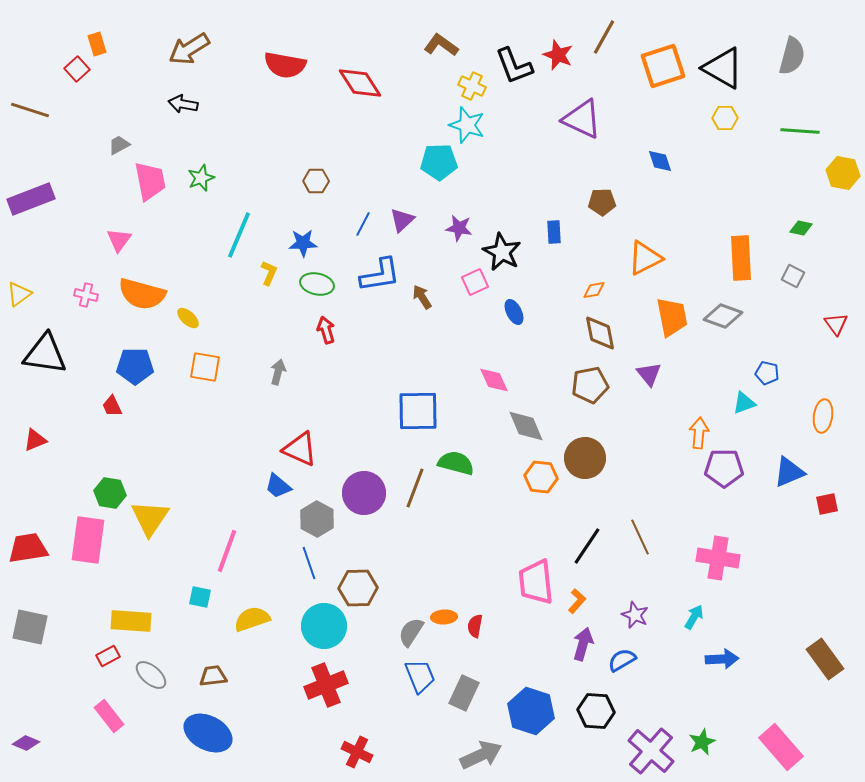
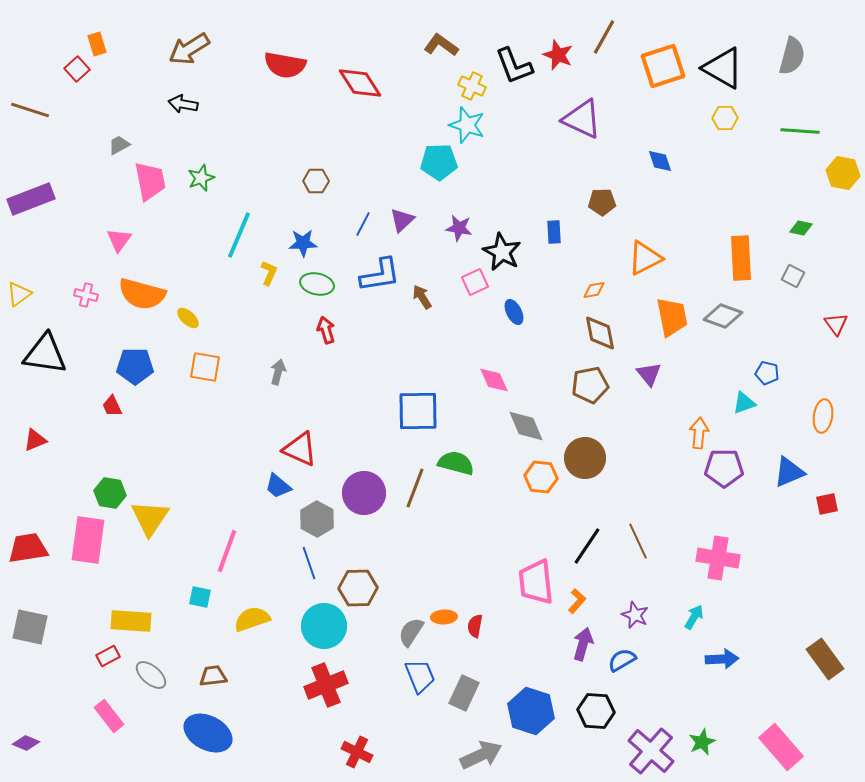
brown line at (640, 537): moved 2 px left, 4 px down
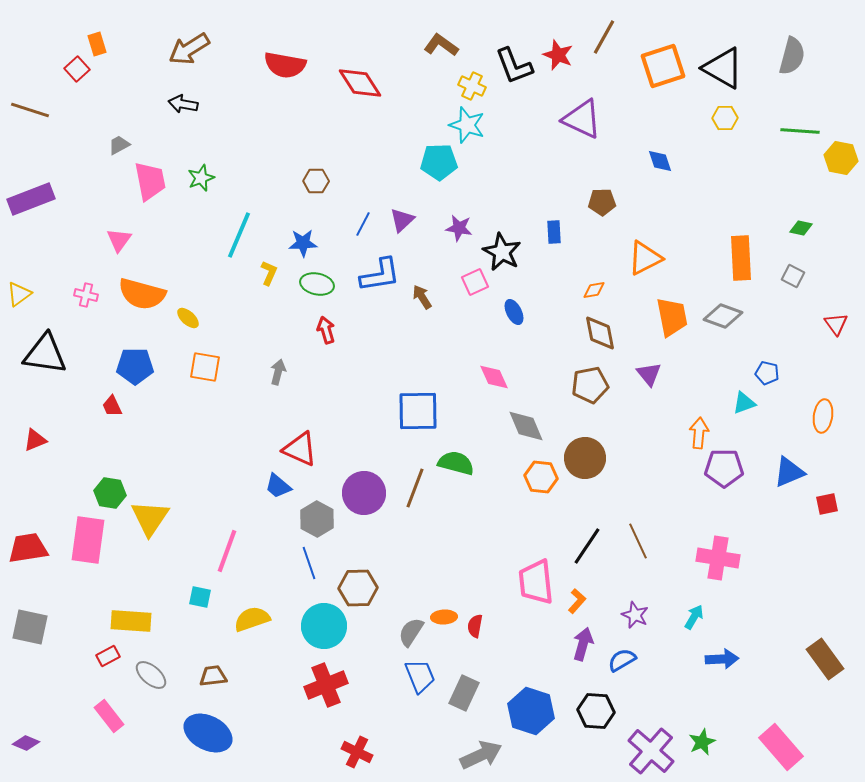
yellow hexagon at (843, 173): moved 2 px left, 15 px up
pink diamond at (494, 380): moved 3 px up
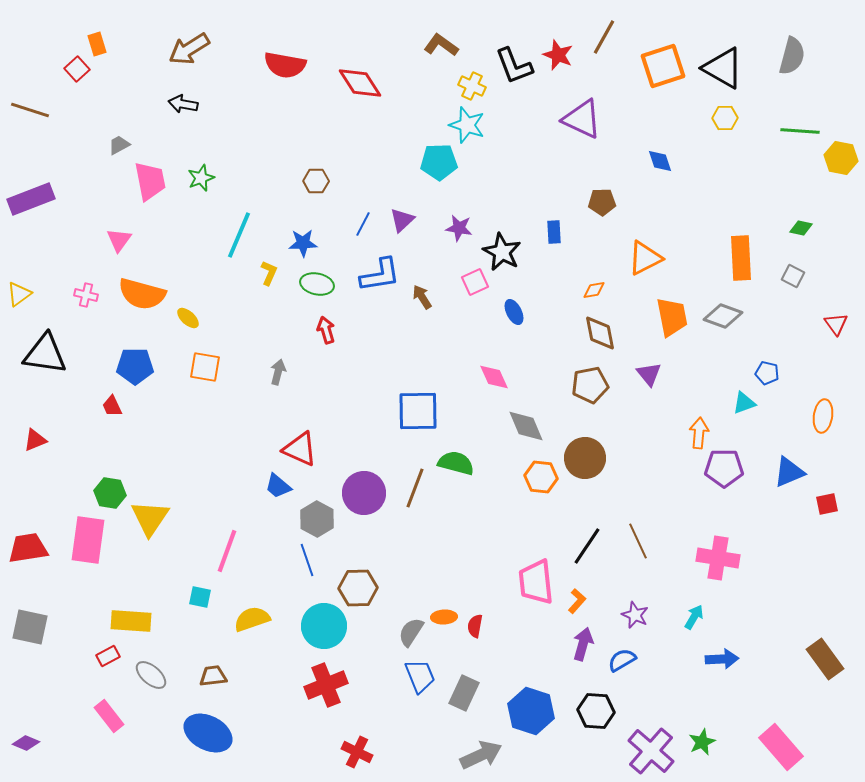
blue line at (309, 563): moved 2 px left, 3 px up
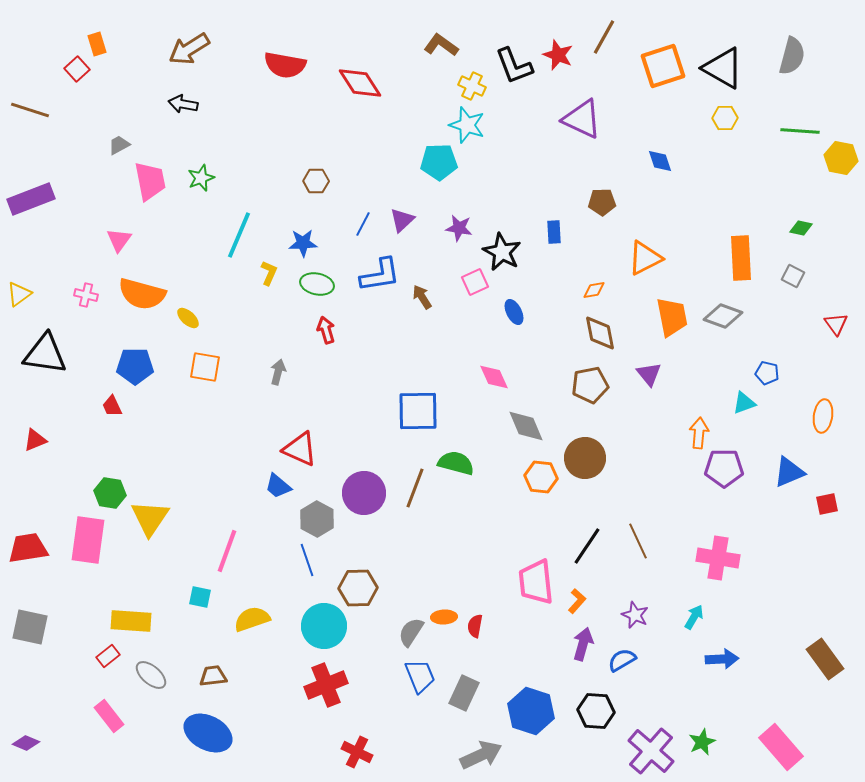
red rectangle at (108, 656): rotated 10 degrees counterclockwise
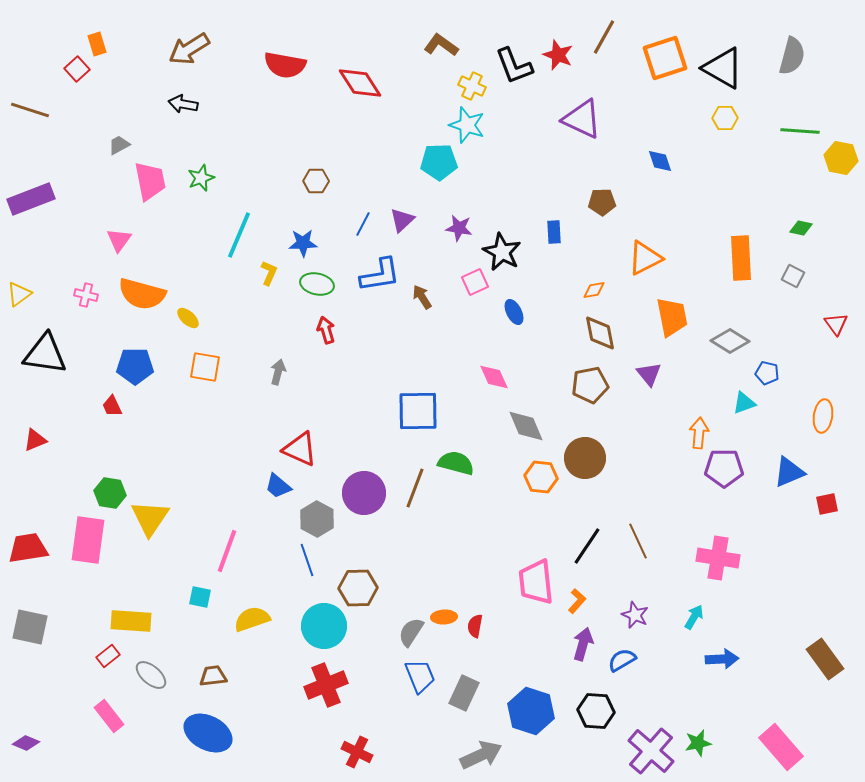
orange square at (663, 66): moved 2 px right, 8 px up
gray diamond at (723, 316): moved 7 px right, 25 px down; rotated 12 degrees clockwise
green star at (702, 742): moved 4 px left, 1 px down; rotated 12 degrees clockwise
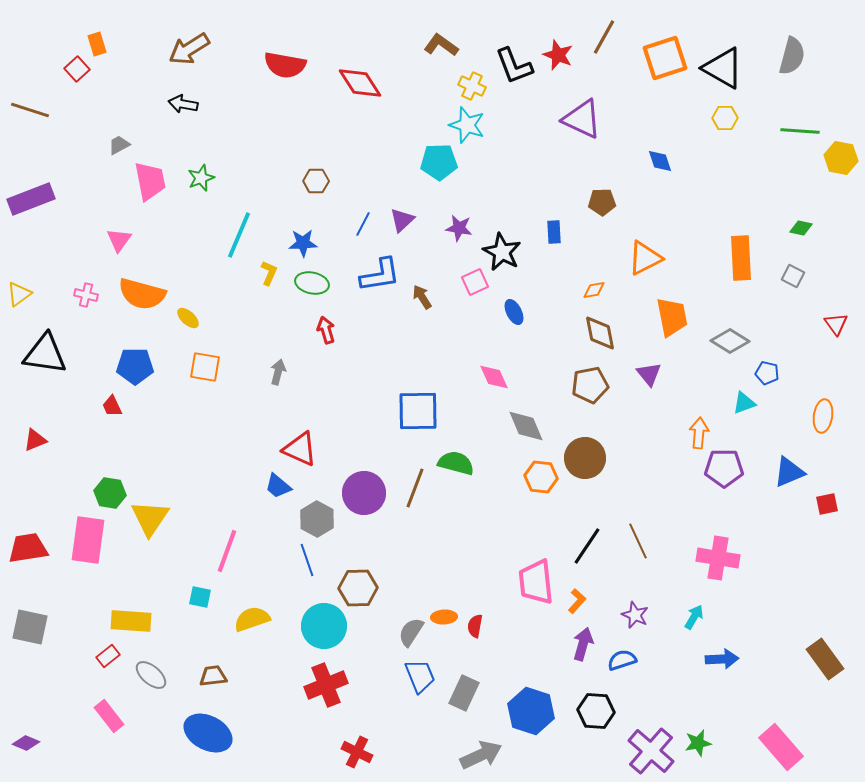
green ellipse at (317, 284): moved 5 px left, 1 px up
blue semicircle at (622, 660): rotated 12 degrees clockwise
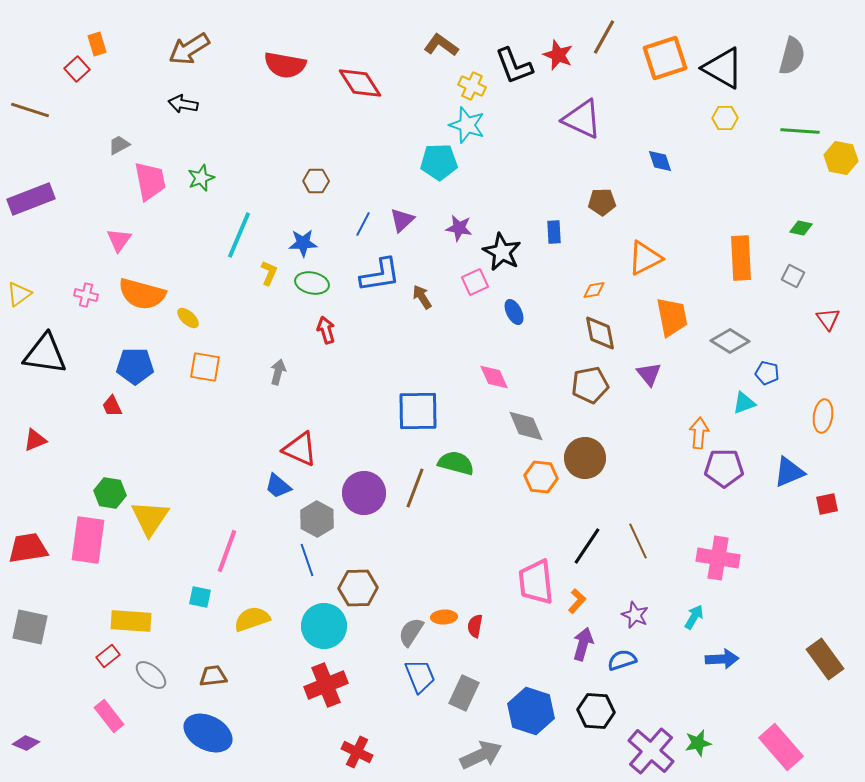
red triangle at (836, 324): moved 8 px left, 5 px up
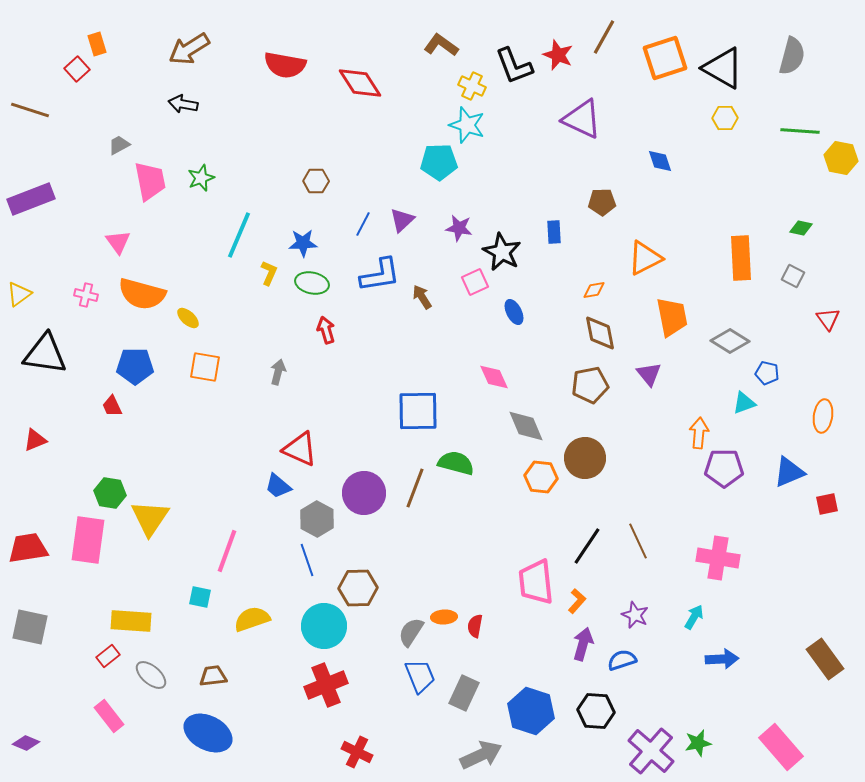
pink triangle at (119, 240): moved 1 px left, 2 px down; rotated 12 degrees counterclockwise
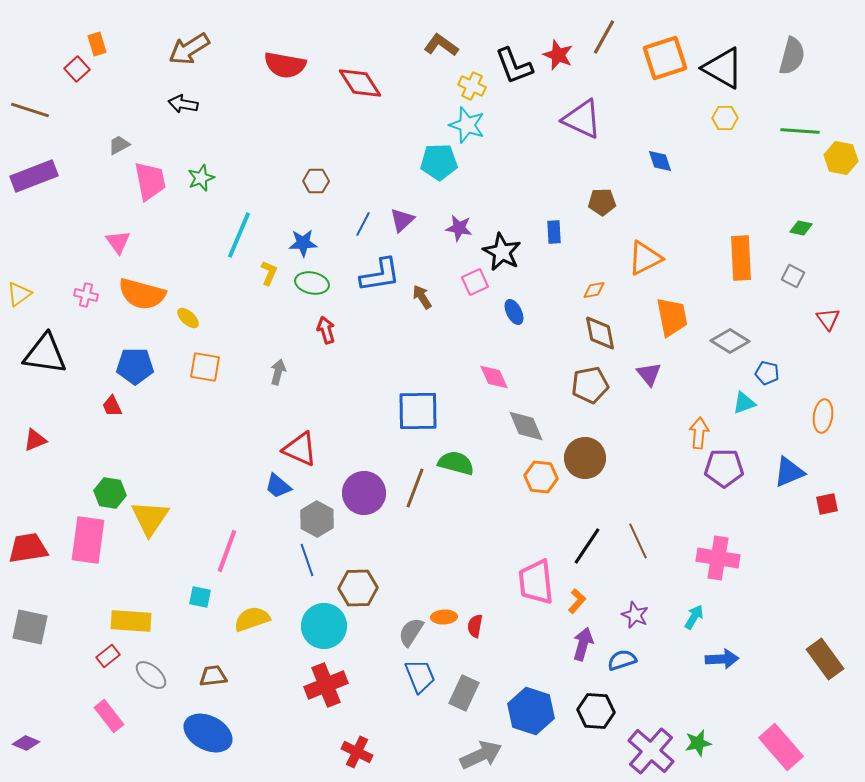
purple rectangle at (31, 199): moved 3 px right, 23 px up
